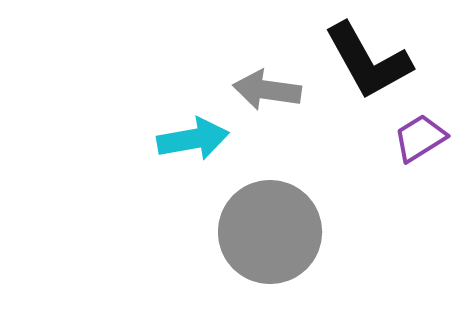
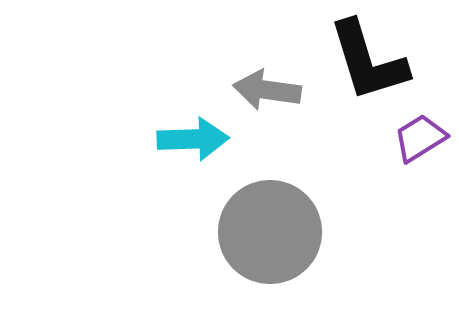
black L-shape: rotated 12 degrees clockwise
cyan arrow: rotated 8 degrees clockwise
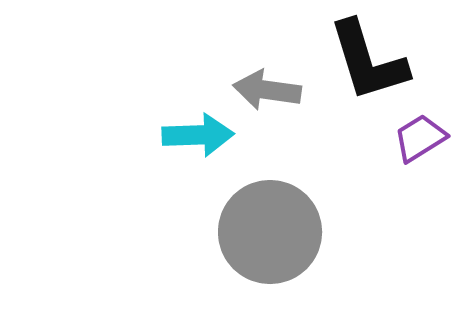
cyan arrow: moved 5 px right, 4 px up
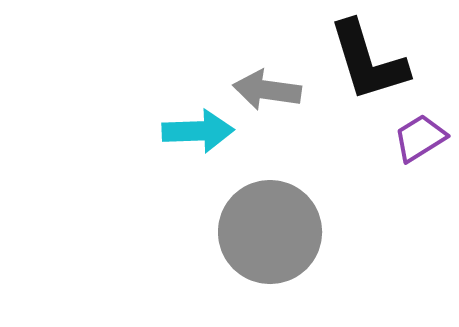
cyan arrow: moved 4 px up
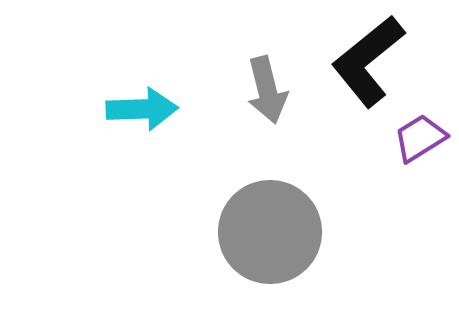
black L-shape: rotated 68 degrees clockwise
gray arrow: rotated 112 degrees counterclockwise
cyan arrow: moved 56 px left, 22 px up
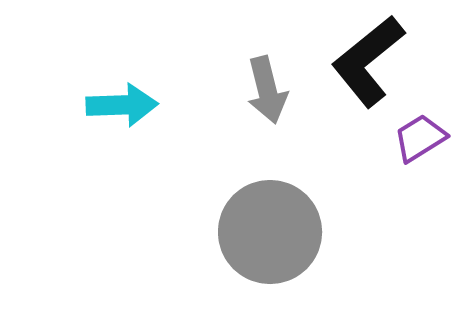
cyan arrow: moved 20 px left, 4 px up
